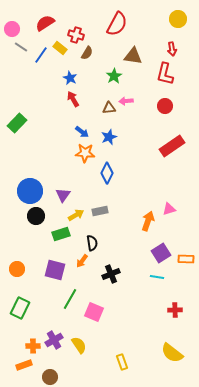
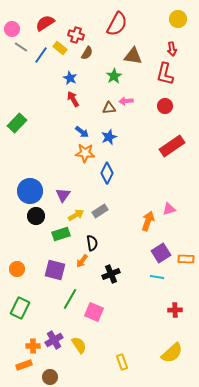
gray rectangle at (100, 211): rotated 21 degrees counterclockwise
yellow semicircle at (172, 353): rotated 80 degrees counterclockwise
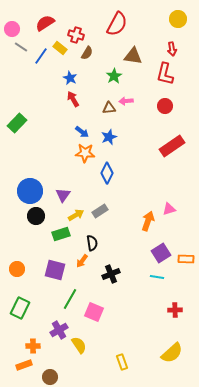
blue line at (41, 55): moved 1 px down
purple cross at (54, 340): moved 5 px right, 10 px up
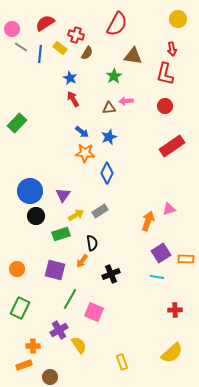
blue line at (41, 56): moved 1 px left, 2 px up; rotated 30 degrees counterclockwise
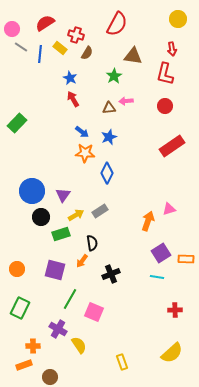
blue circle at (30, 191): moved 2 px right
black circle at (36, 216): moved 5 px right, 1 px down
purple cross at (59, 330): moved 1 px left, 1 px up; rotated 30 degrees counterclockwise
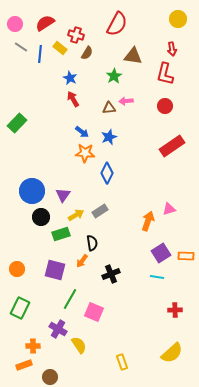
pink circle at (12, 29): moved 3 px right, 5 px up
orange rectangle at (186, 259): moved 3 px up
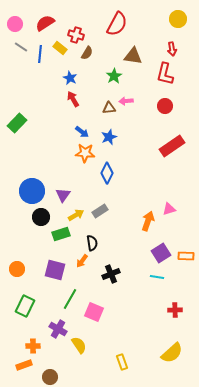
green rectangle at (20, 308): moved 5 px right, 2 px up
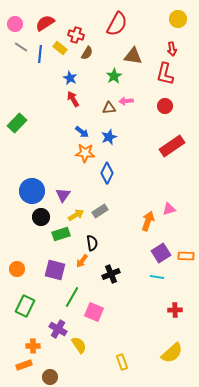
green line at (70, 299): moved 2 px right, 2 px up
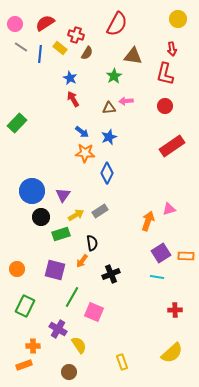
brown circle at (50, 377): moved 19 px right, 5 px up
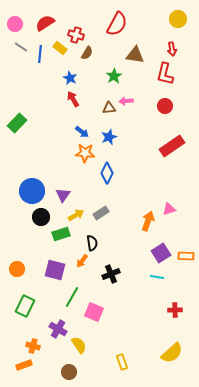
brown triangle at (133, 56): moved 2 px right, 1 px up
gray rectangle at (100, 211): moved 1 px right, 2 px down
orange cross at (33, 346): rotated 16 degrees clockwise
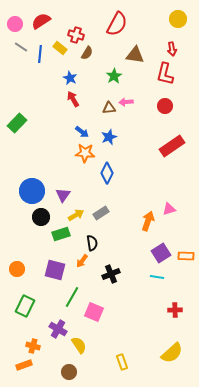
red semicircle at (45, 23): moved 4 px left, 2 px up
pink arrow at (126, 101): moved 1 px down
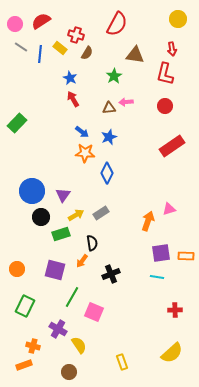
purple square at (161, 253): rotated 24 degrees clockwise
